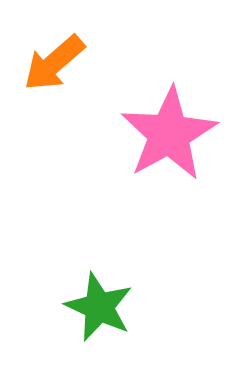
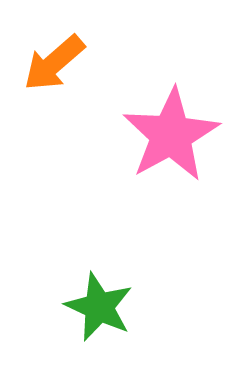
pink star: moved 2 px right, 1 px down
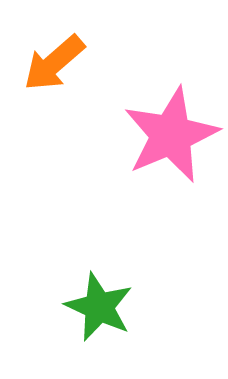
pink star: rotated 6 degrees clockwise
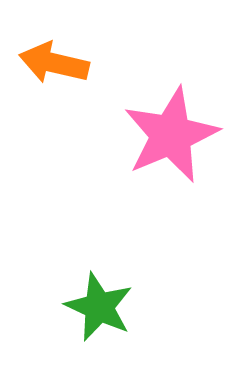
orange arrow: rotated 54 degrees clockwise
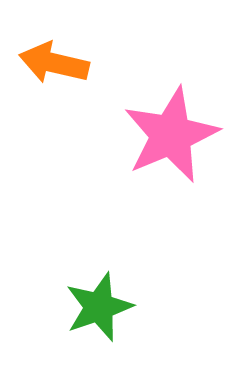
green star: rotated 28 degrees clockwise
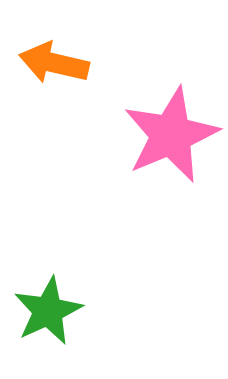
green star: moved 51 px left, 4 px down; rotated 6 degrees counterclockwise
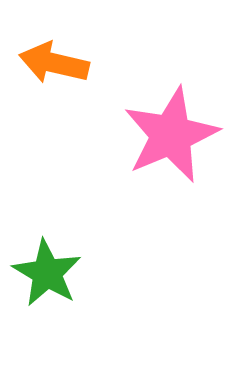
green star: moved 1 px left, 38 px up; rotated 16 degrees counterclockwise
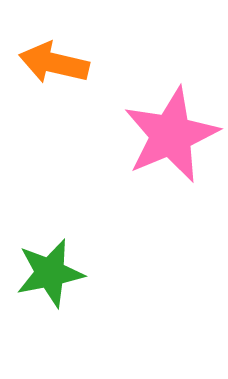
green star: moved 3 px right; rotated 30 degrees clockwise
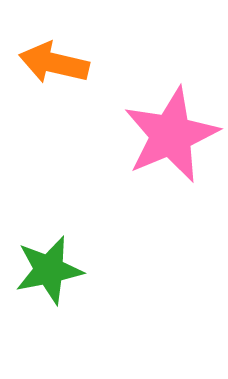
green star: moved 1 px left, 3 px up
